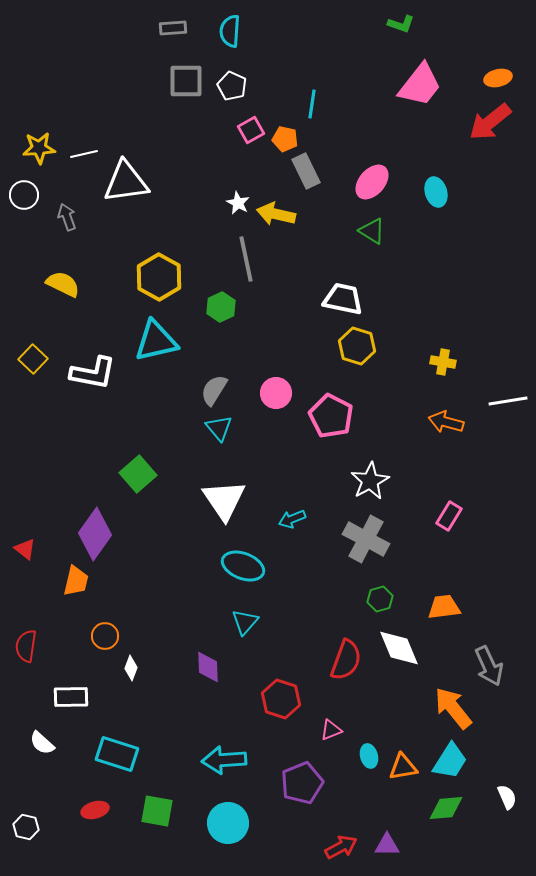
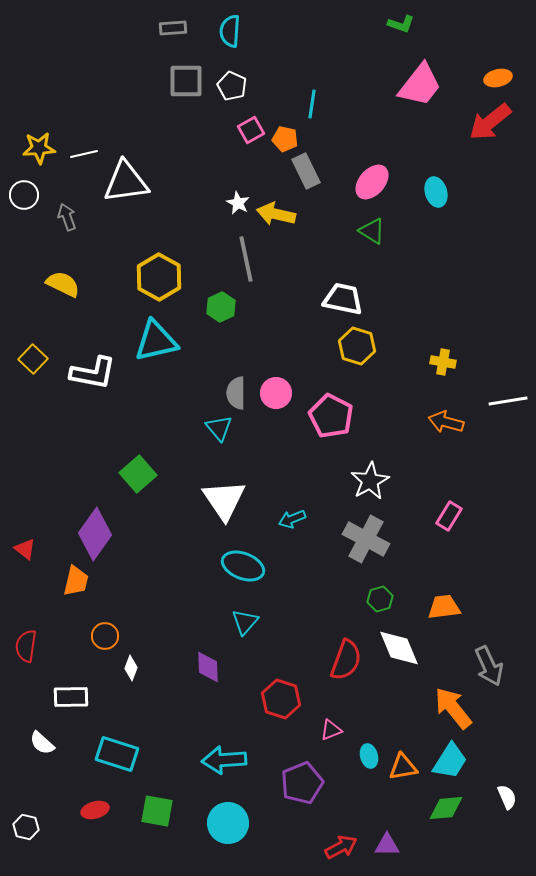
gray semicircle at (214, 390): moved 22 px right, 3 px down; rotated 32 degrees counterclockwise
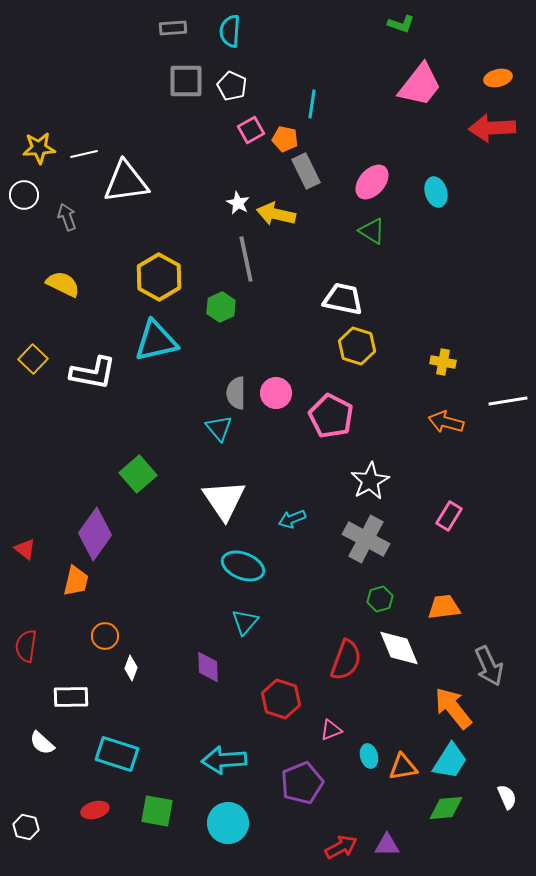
red arrow at (490, 122): moved 2 px right, 6 px down; rotated 36 degrees clockwise
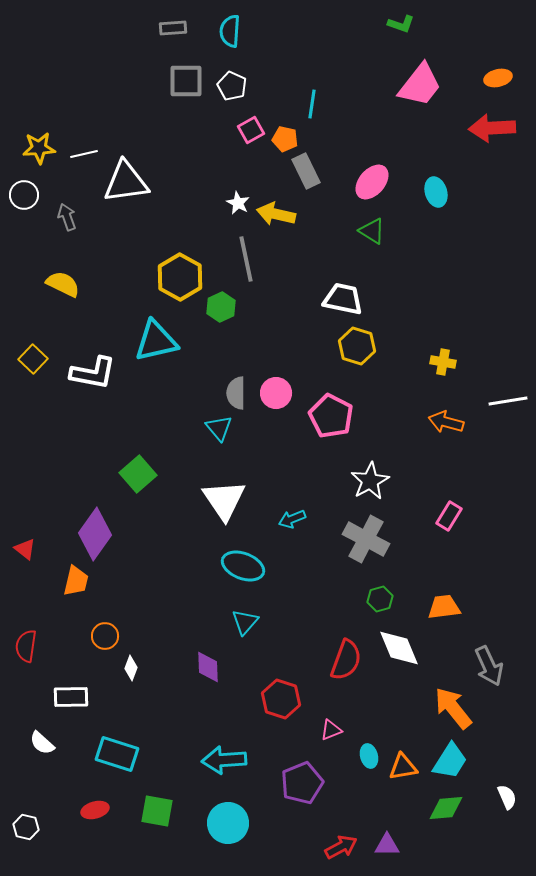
yellow hexagon at (159, 277): moved 21 px right
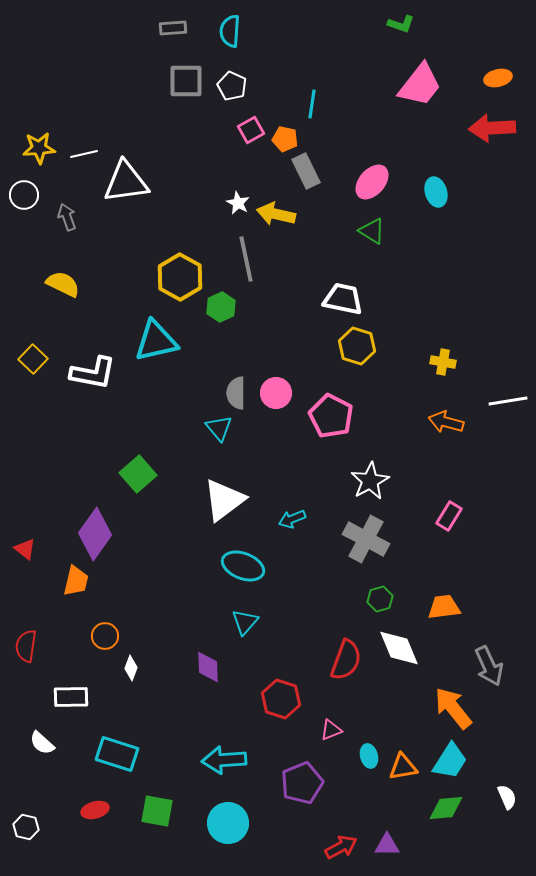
white triangle at (224, 500): rotated 27 degrees clockwise
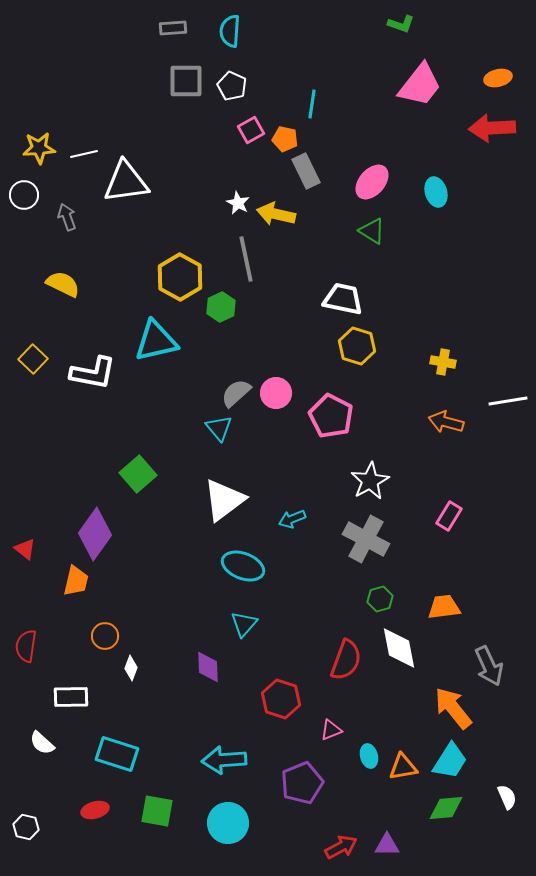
gray semicircle at (236, 393): rotated 48 degrees clockwise
cyan triangle at (245, 622): moved 1 px left, 2 px down
white diamond at (399, 648): rotated 12 degrees clockwise
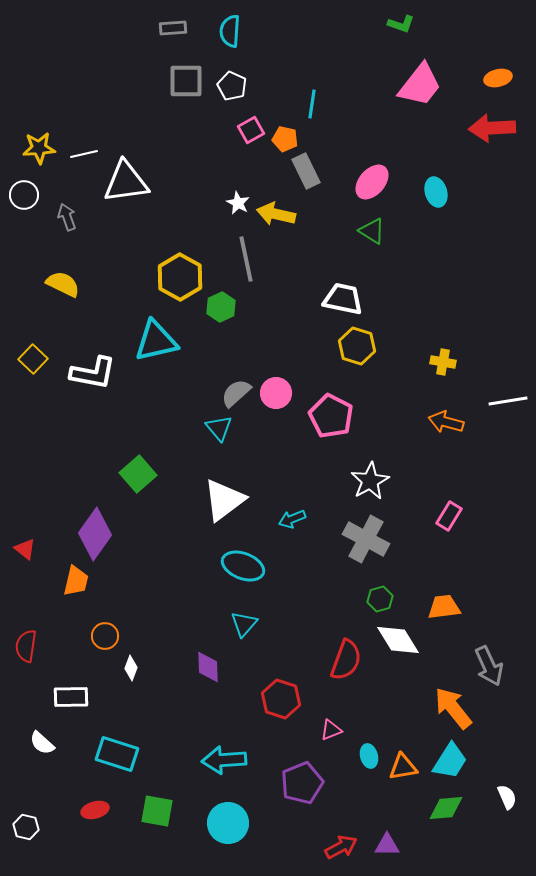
white diamond at (399, 648): moved 1 px left, 8 px up; rotated 21 degrees counterclockwise
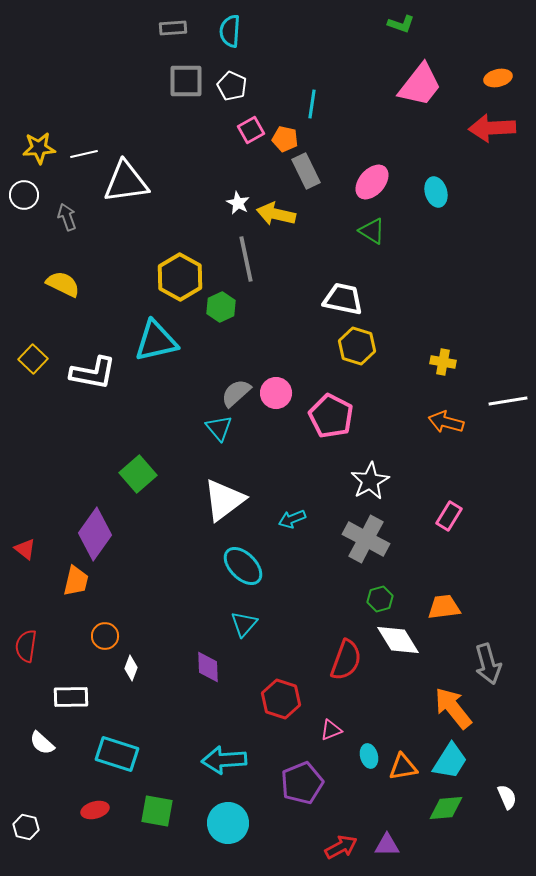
cyan ellipse at (243, 566): rotated 24 degrees clockwise
gray arrow at (489, 666): moved 1 px left, 2 px up; rotated 9 degrees clockwise
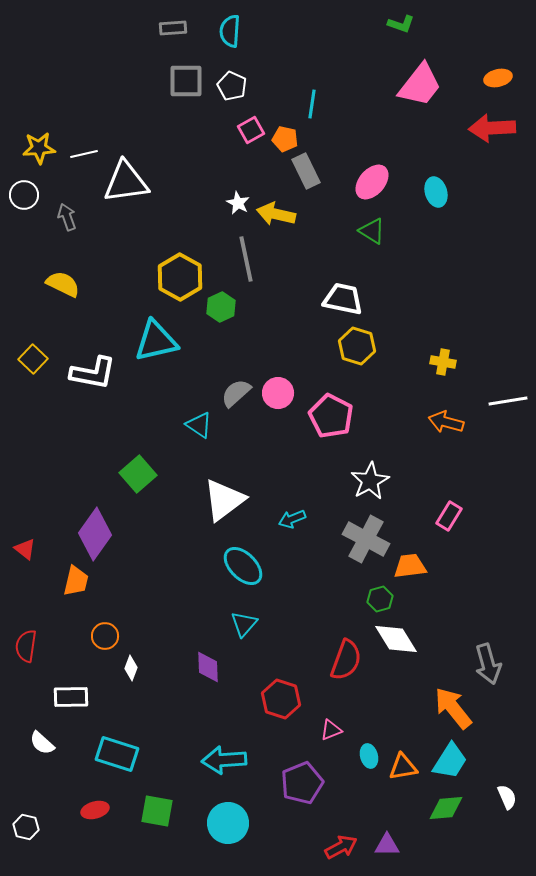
pink circle at (276, 393): moved 2 px right
cyan triangle at (219, 428): moved 20 px left, 3 px up; rotated 16 degrees counterclockwise
orange trapezoid at (444, 607): moved 34 px left, 41 px up
white diamond at (398, 640): moved 2 px left, 1 px up
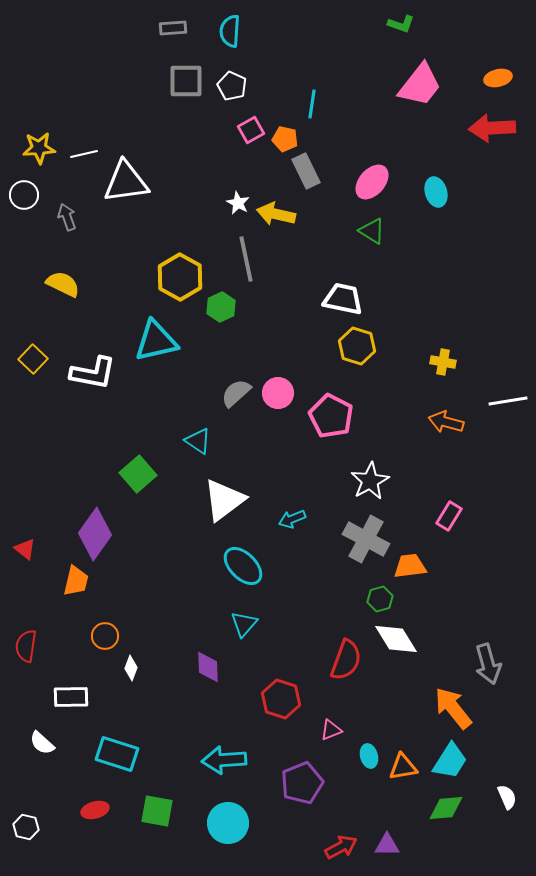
cyan triangle at (199, 425): moved 1 px left, 16 px down
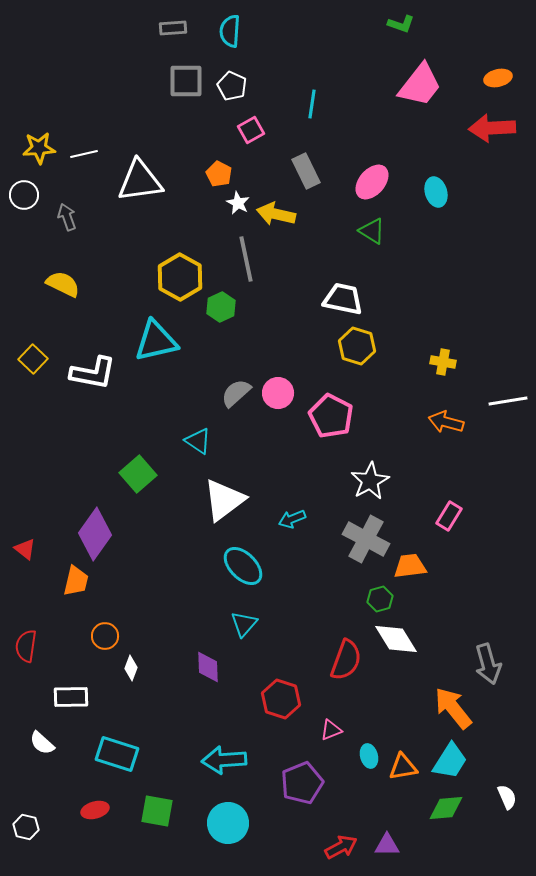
orange pentagon at (285, 139): moved 66 px left, 35 px down; rotated 15 degrees clockwise
white triangle at (126, 182): moved 14 px right, 1 px up
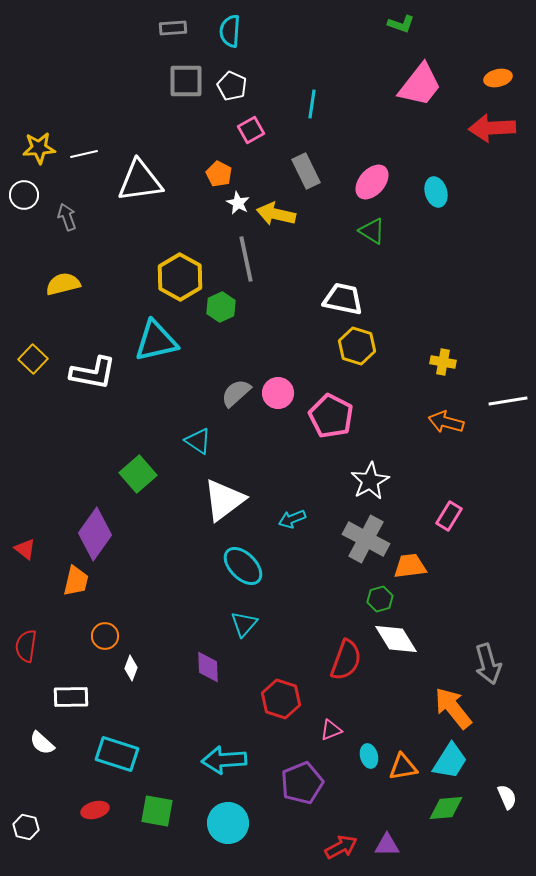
yellow semicircle at (63, 284): rotated 40 degrees counterclockwise
